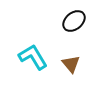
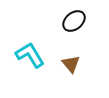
cyan L-shape: moved 3 px left, 2 px up
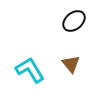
cyan L-shape: moved 15 px down
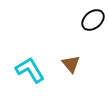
black ellipse: moved 19 px right, 1 px up
